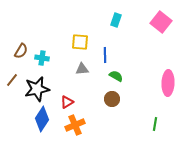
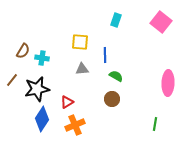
brown semicircle: moved 2 px right
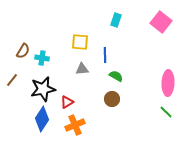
black star: moved 6 px right
green line: moved 11 px right, 12 px up; rotated 56 degrees counterclockwise
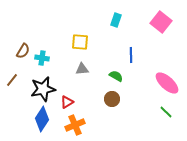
blue line: moved 26 px right
pink ellipse: moved 1 px left; rotated 50 degrees counterclockwise
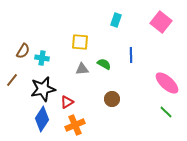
green semicircle: moved 12 px left, 12 px up
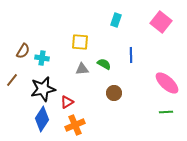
brown circle: moved 2 px right, 6 px up
green line: rotated 48 degrees counterclockwise
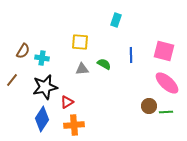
pink square: moved 3 px right, 29 px down; rotated 25 degrees counterclockwise
black star: moved 2 px right, 2 px up
brown circle: moved 35 px right, 13 px down
orange cross: moved 1 px left; rotated 18 degrees clockwise
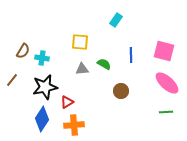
cyan rectangle: rotated 16 degrees clockwise
brown circle: moved 28 px left, 15 px up
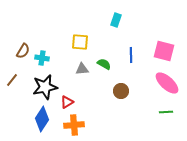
cyan rectangle: rotated 16 degrees counterclockwise
